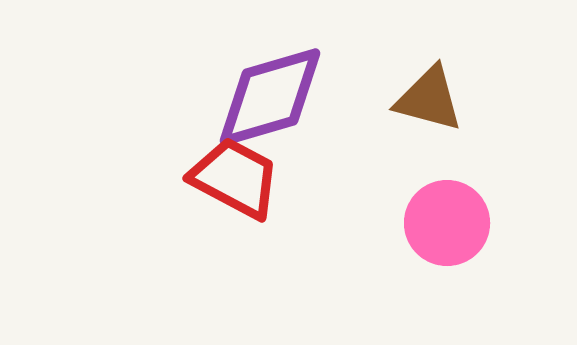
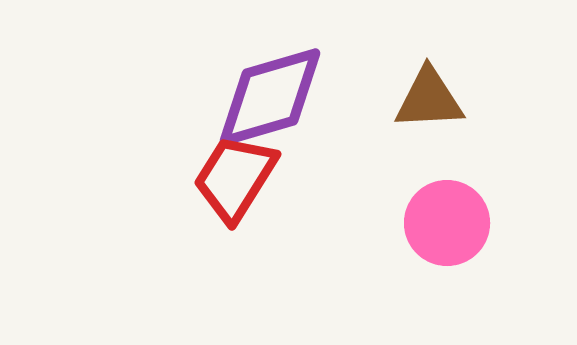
brown triangle: rotated 18 degrees counterclockwise
red trapezoid: rotated 86 degrees counterclockwise
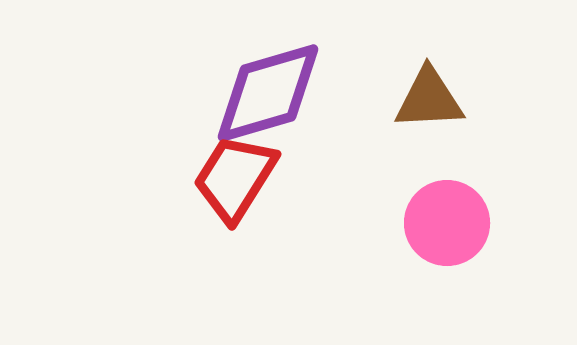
purple diamond: moved 2 px left, 4 px up
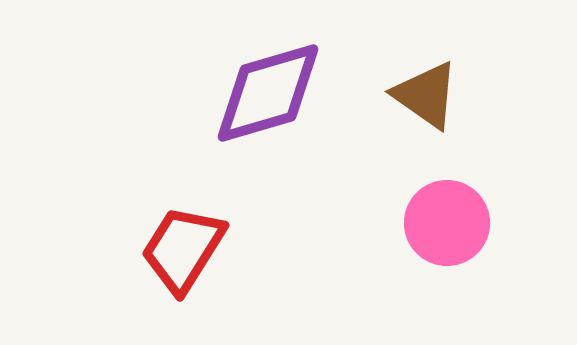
brown triangle: moved 3 px left, 4 px up; rotated 38 degrees clockwise
red trapezoid: moved 52 px left, 71 px down
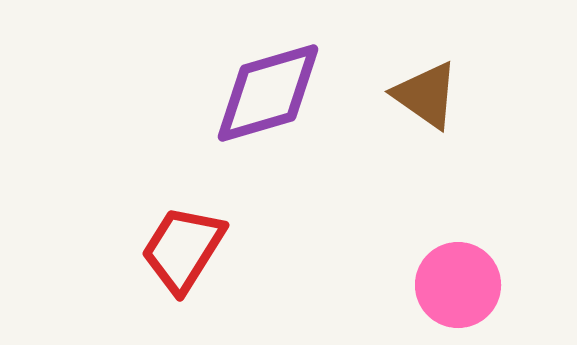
pink circle: moved 11 px right, 62 px down
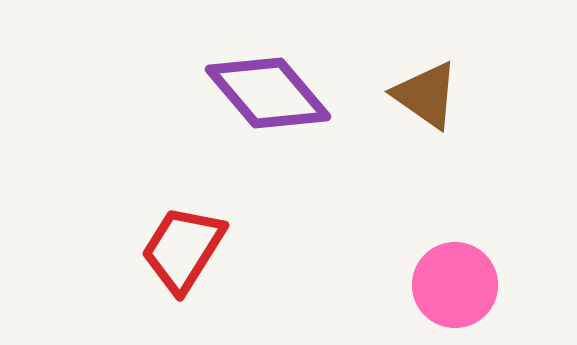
purple diamond: rotated 66 degrees clockwise
pink circle: moved 3 px left
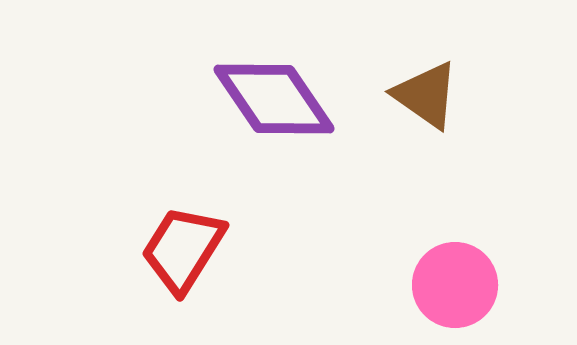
purple diamond: moved 6 px right, 6 px down; rotated 6 degrees clockwise
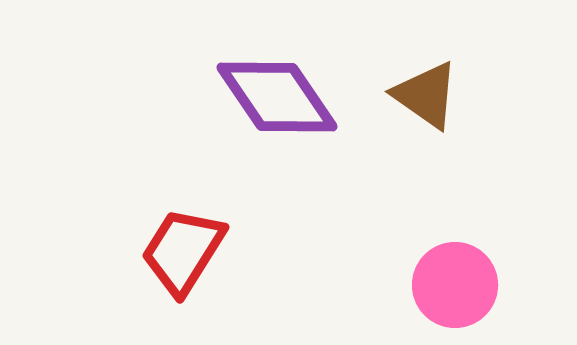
purple diamond: moved 3 px right, 2 px up
red trapezoid: moved 2 px down
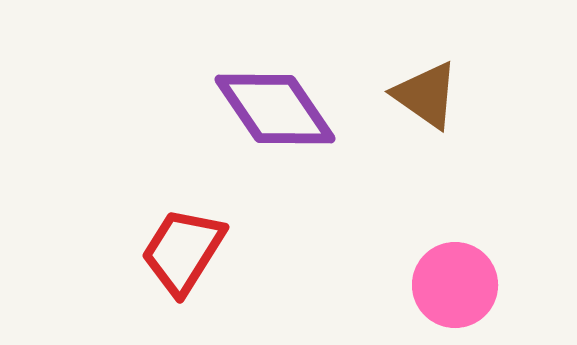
purple diamond: moved 2 px left, 12 px down
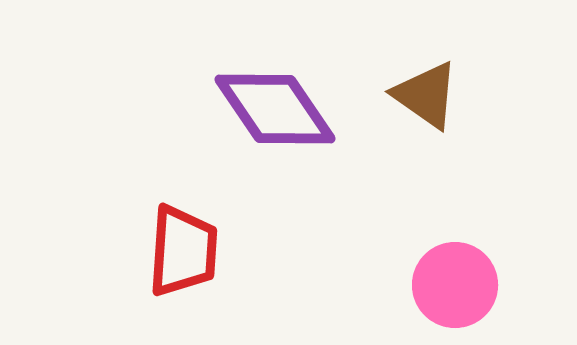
red trapezoid: rotated 152 degrees clockwise
